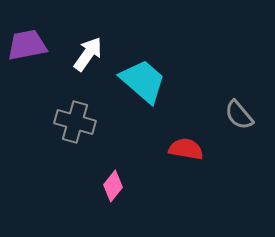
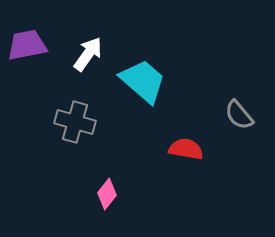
pink diamond: moved 6 px left, 8 px down
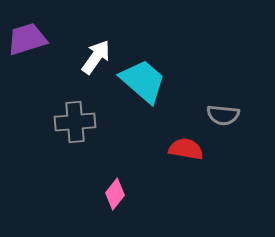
purple trapezoid: moved 6 px up; rotated 6 degrees counterclockwise
white arrow: moved 8 px right, 3 px down
gray semicircle: moved 16 px left; rotated 44 degrees counterclockwise
gray cross: rotated 21 degrees counterclockwise
pink diamond: moved 8 px right
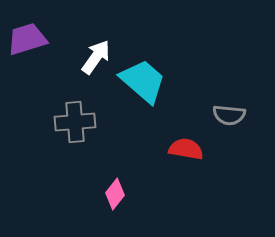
gray semicircle: moved 6 px right
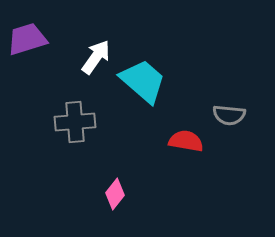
red semicircle: moved 8 px up
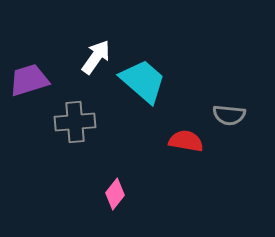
purple trapezoid: moved 2 px right, 41 px down
